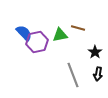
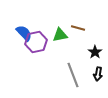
purple hexagon: moved 1 px left
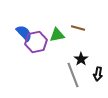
green triangle: moved 3 px left
black star: moved 14 px left, 7 px down
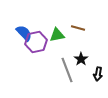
gray line: moved 6 px left, 5 px up
